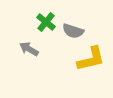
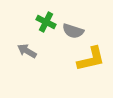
green cross: rotated 12 degrees counterclockwise
gray arrow: moved 2 px left, 2 px down
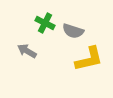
green cross: moved 1 px left, 1 px down
yellow L-shape: moved 2 px left
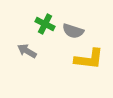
green cross: moved 1 px down
yellow L-shape: rotated 20 degrees clockwise
